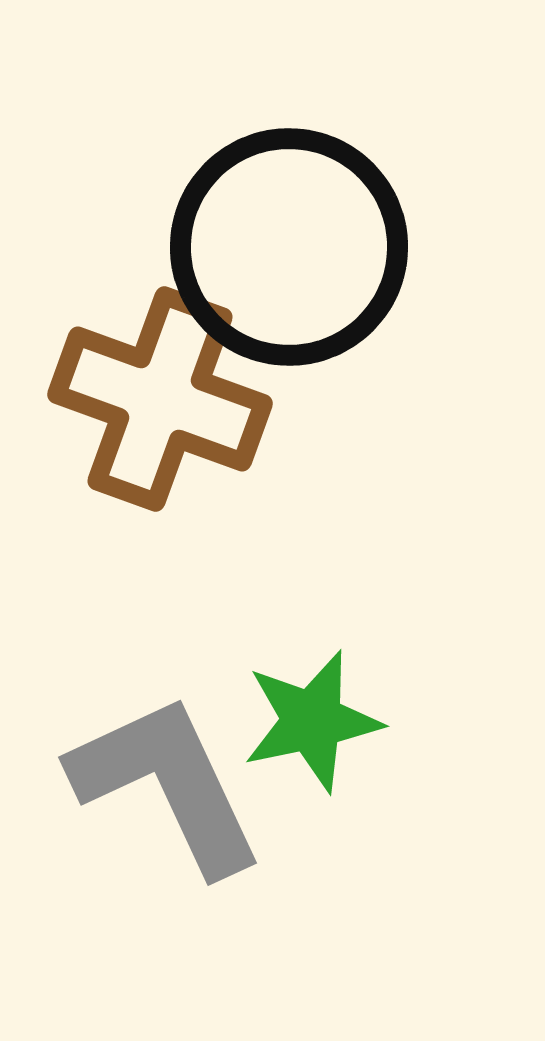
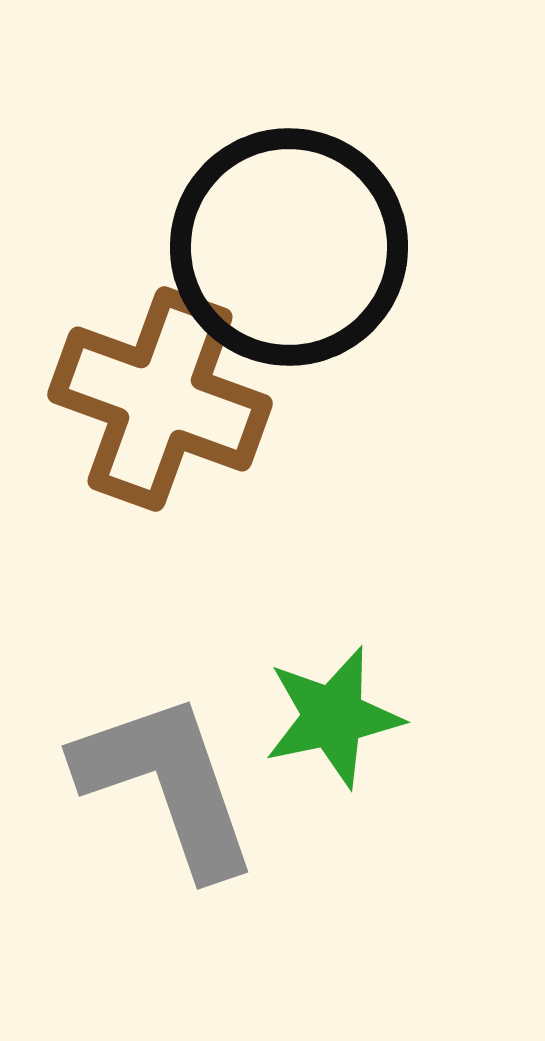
green star: moved 21 px right, 4 px up
gray L-shape: rotated 6 degrees clockwise
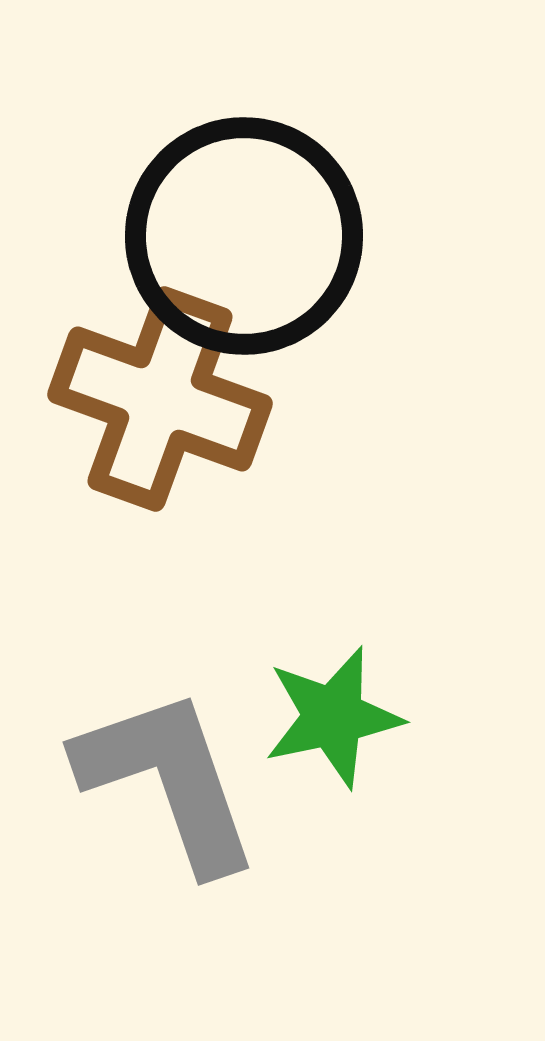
black circle: moved 45 px left, 11 px up
gray L-shape: moved 1 px right, 4 px up
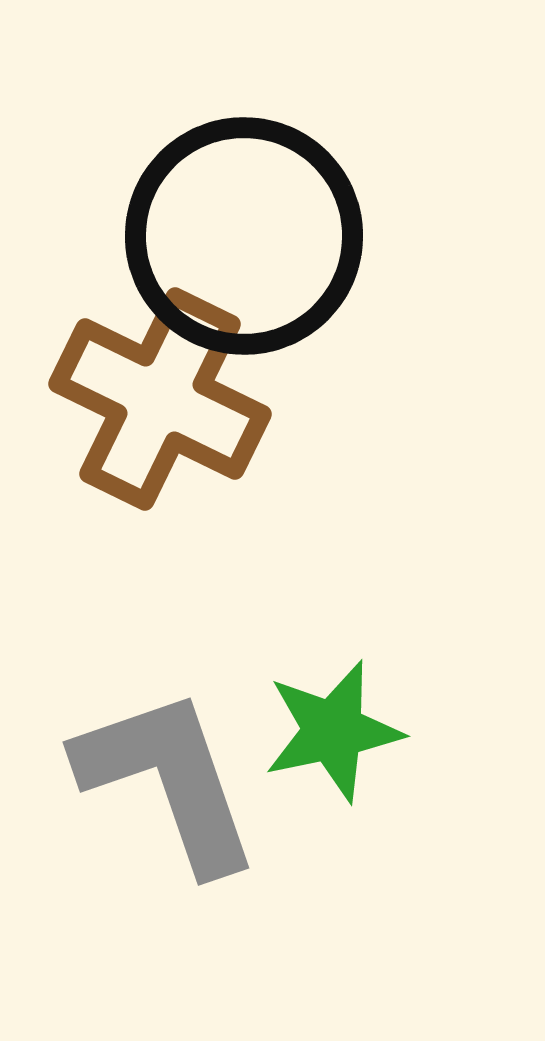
brown cross: rotated 6 degrees clockwise
green star: moved 14 px down
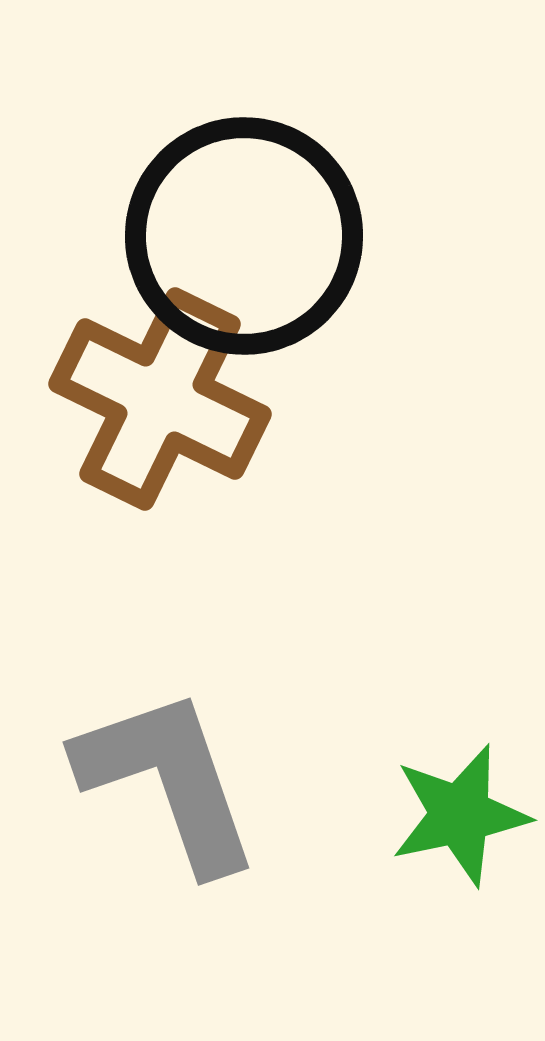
green star: moved 127 px right, 84 px down
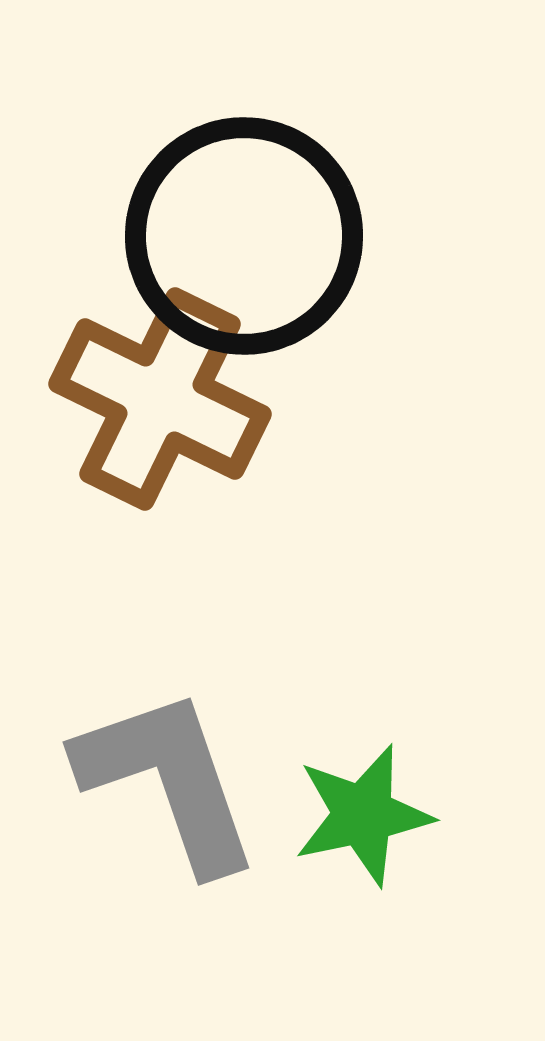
green star: moved 97 px left
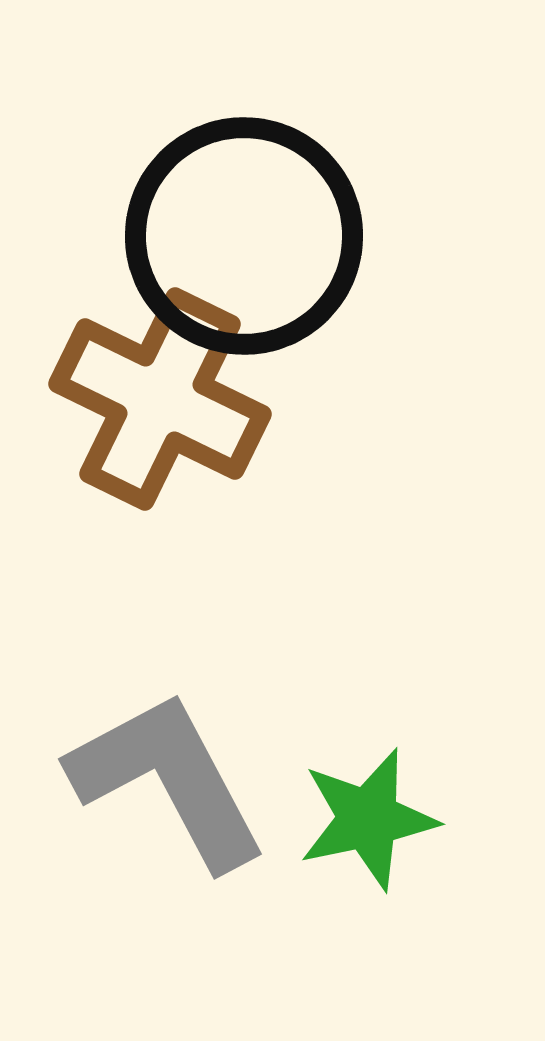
gray L-shape: rotated 9 degrees counterclockwise
green star: moved 5 px right, 4 px down
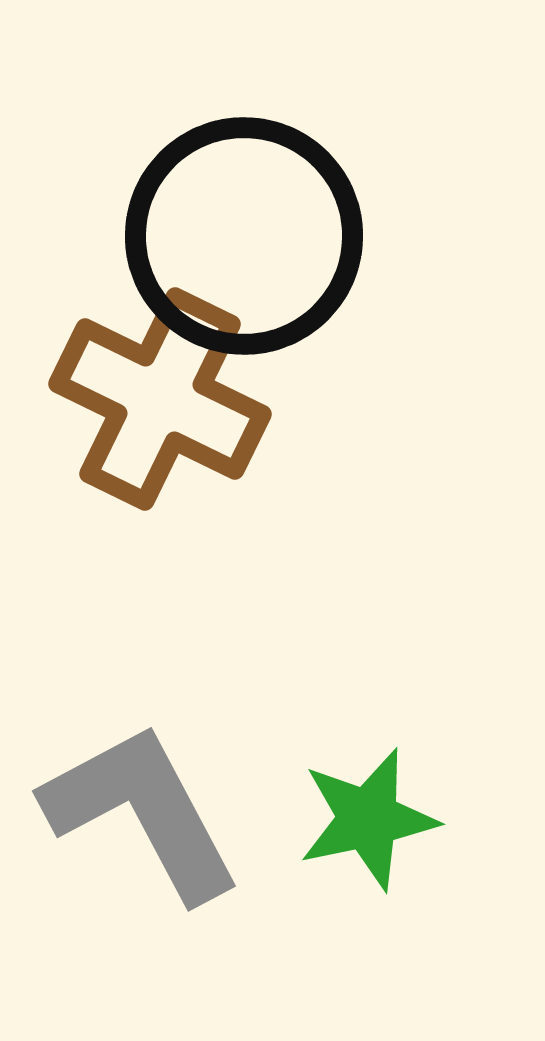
gray L-shape: moved 26 px left, 32 px down
